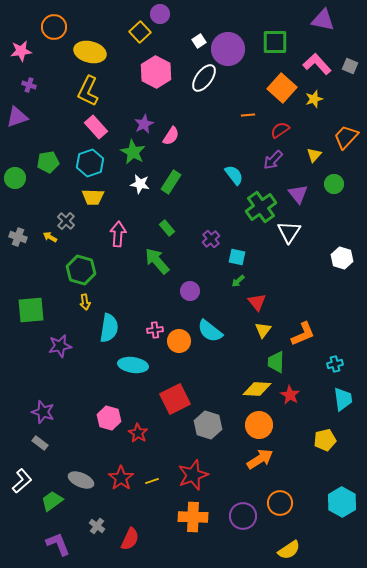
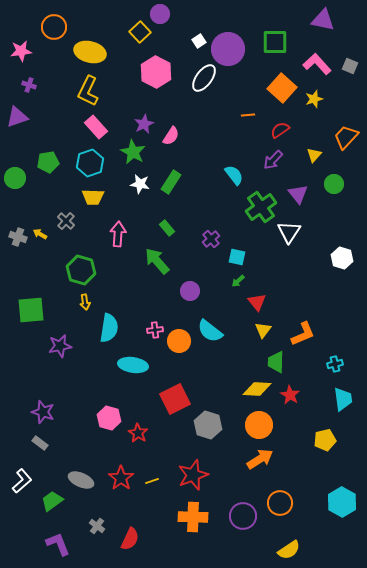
yellow arrow at (50, 237): moved 10 px left, 3 px up
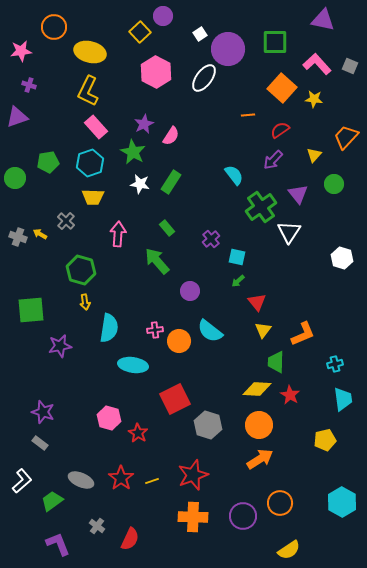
purple circle at (160, 14): moved 3 px right, 2 px down
white square at (199, 41): moved 1 px right, 7 px up
yellow star at (314, 99): rotated 24 degrees clockwise
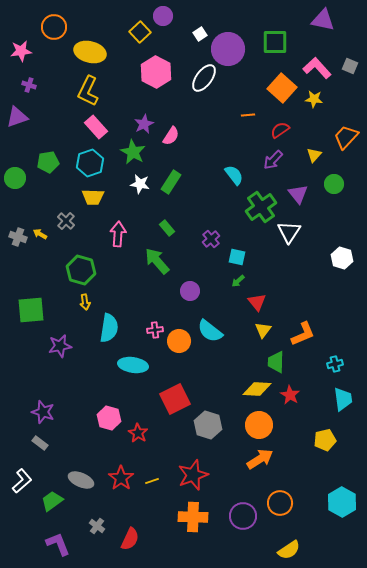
pink L-shape at (317, 64): moved 4 px down
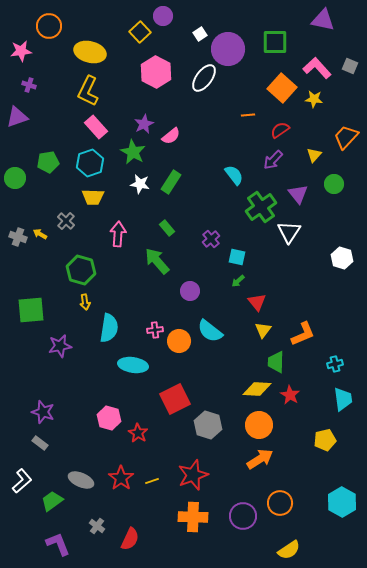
orange circle at (54, 27): moved 5 px left, 1 px up
pink semicircle at (171, 136): rotated 18 degrees clockwise
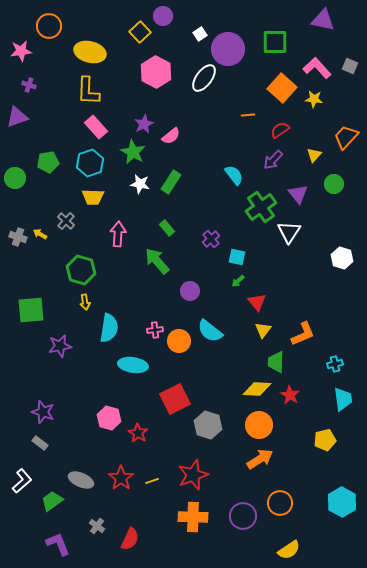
yellow L-shape at (88, 91): rotated 24 degrees counterclockwise
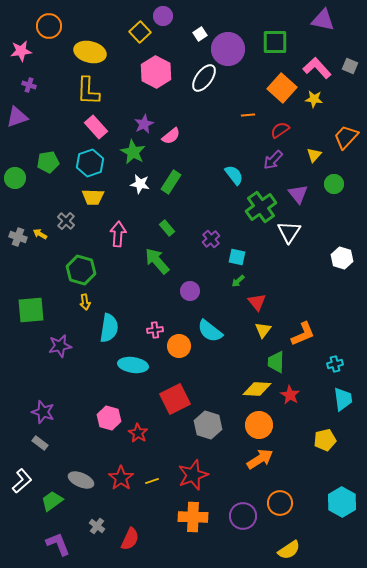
orange circle at (179, 341): moved 5 px down
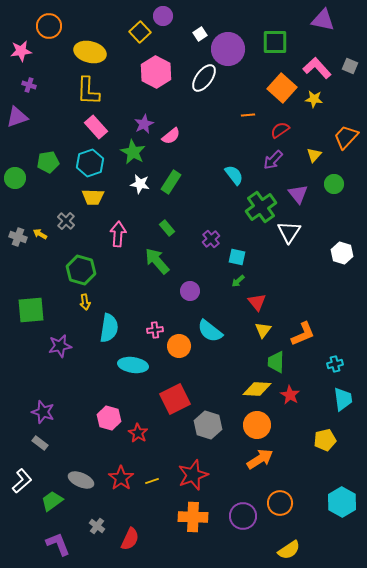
white hexagon at (342, 258): moved 5 px up
orange circle at (259, 425): moved 2 px left
